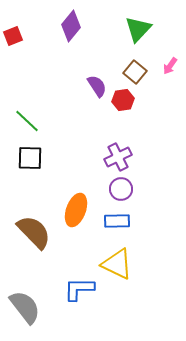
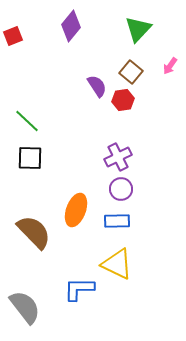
brown square: moved 4 px left
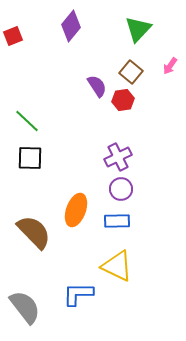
yellow triangle: moved 2 px down
blue L-shape: moved 1 px left, 5 px down
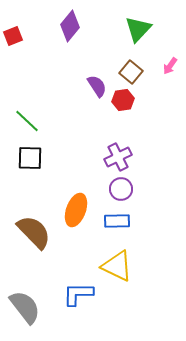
purple diamond: moved 1 px left
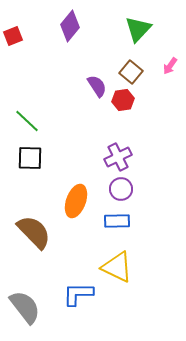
orange ellipse: moved 9 px up
yellow triangle: moved 1 px down
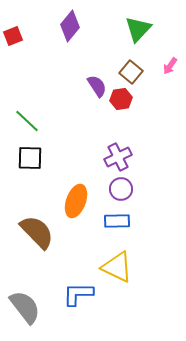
red hexagon: moved 2 px left, 1 px up
brown semicircle: moved 3 px right
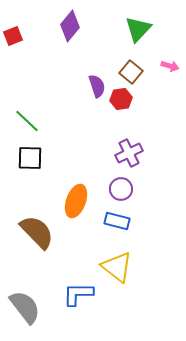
pink arrow: rotated 108 degrees counterclockwise
purple semicircle: rotated 15 degrees clockwise
purple cross: moved 11 px right, 4 px up
blue rectangle: rotated 15 degrees clockwise
yellow triangle: rotated 12 degrees clockwise
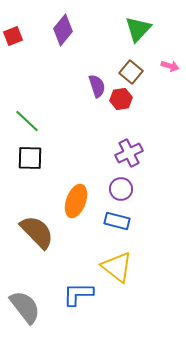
purple diamond: moved 7 px left, 4 px down
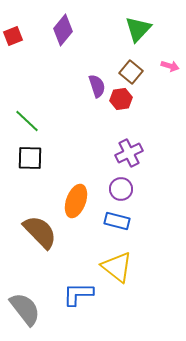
brown semicircle: moved 3 px right
gray semicircle: moved 2 px down
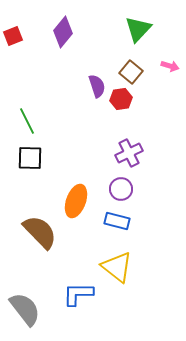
purple diamond: moved 2 px down
green line: rotated 20 degrees clockwise
